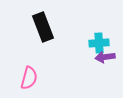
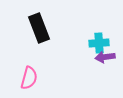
black rectangle: moved 4 px left, 1 px down
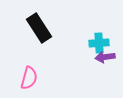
black rectangle: rotated 12 degrees counterclockwise
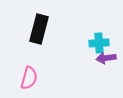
black rectangle: moved 1 px down; rotated 48 degrees clockwise
purple arrow: moved 1 px right, 1 px down
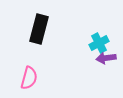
cyan cross: rotated 24 degrees counterclockwise
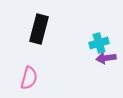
cyan cross: rotated 12 degrees clockwise
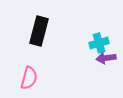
black rectangle: moved 2 px down
